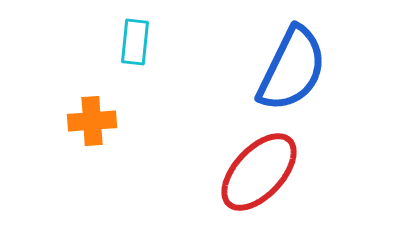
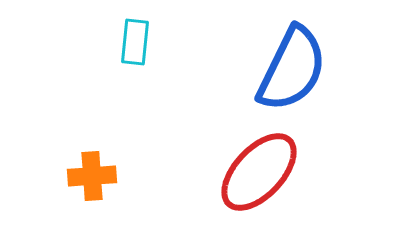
orange cross: moved 55 px down
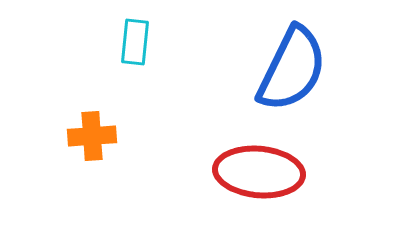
red ellipse: rotated 52 degrees clockwise
orange cross: moved 40 px up
